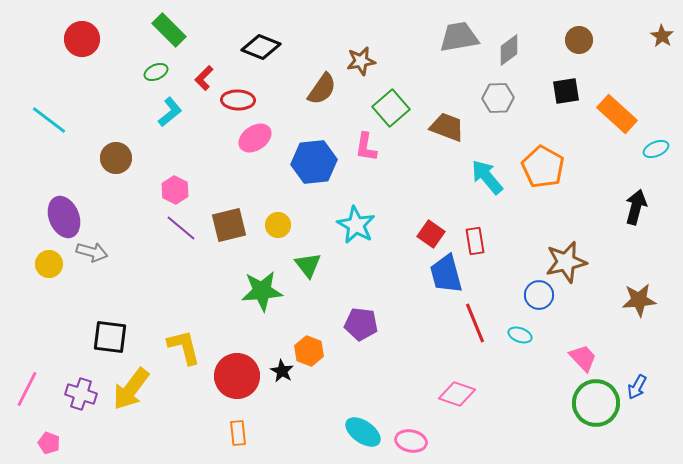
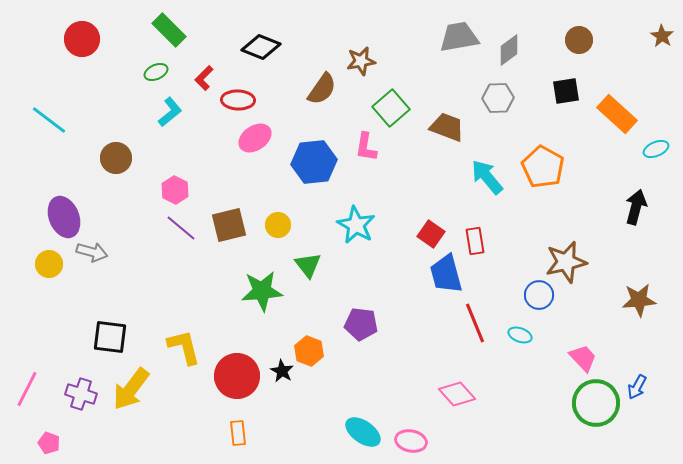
pink diamond at (457, 394): rotated 30 degrees clockwise
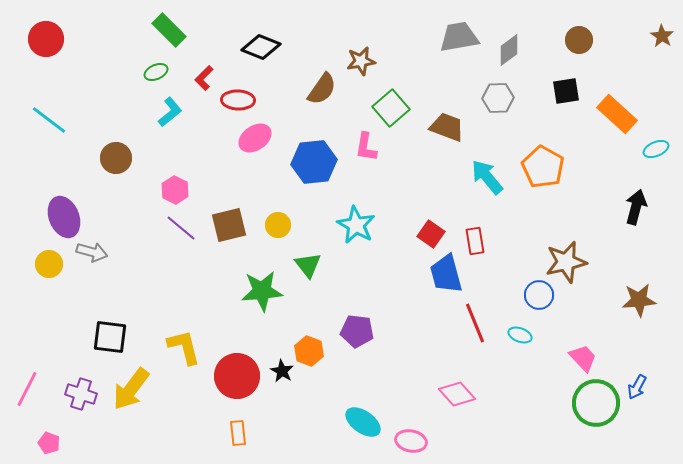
red circle at (82, 39): moved 36 px left
purple pentagon at (361, 324): moved 4 px left, 7 px down
cyan ellipse at (363, 432): moved 10 px up
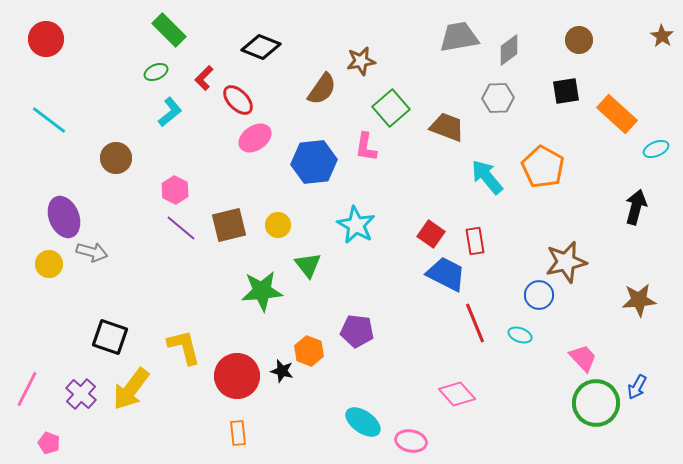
red ellipse at (238, 100): rotated 44 degrees clockwise
blue trapezoid at (446, 274): rotated 132 degrees clockwise
black square at (110, 337): rotated 12 degrees clockwise
black star at (282, 371): rotated 15 degrees counterclockwise
purple cross at (81, 394): rotated 24 degrees clockwise
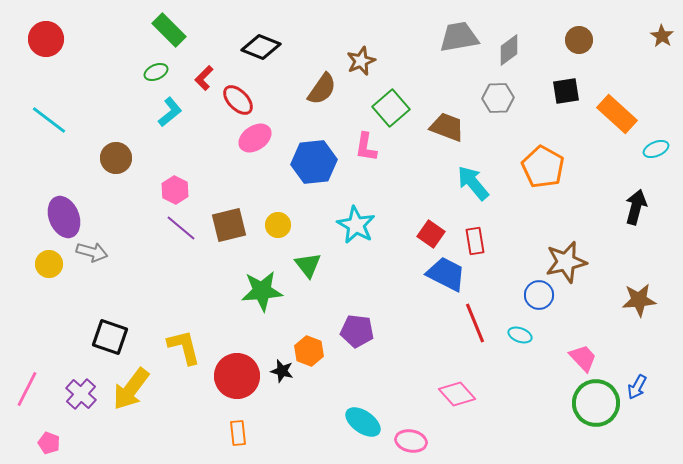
brown star at (361, 61): rotated 12 degrees counterclockwise
cyan arrow at (487, 177): moved 14 px left, 6 px down
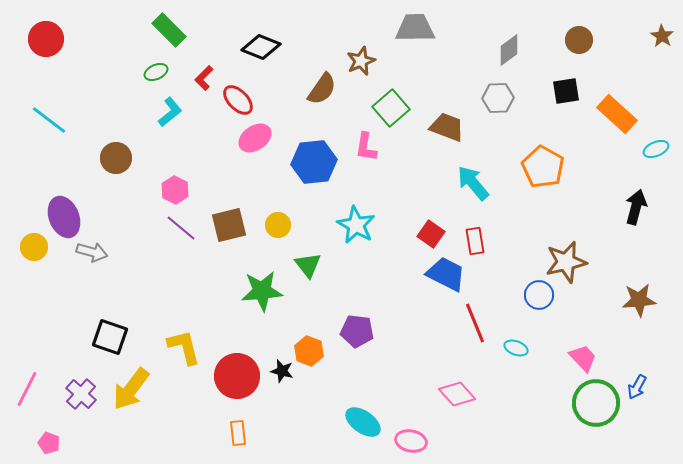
gray trapezoid at (459, 37): moved 44 px left, 9 px up; rotated 9 degrees clockwise
yellow circle at (49, 264): moved 15 px left, 17 px up
cyan ellipse at (520, 335): moved 4 px left, 13 px down
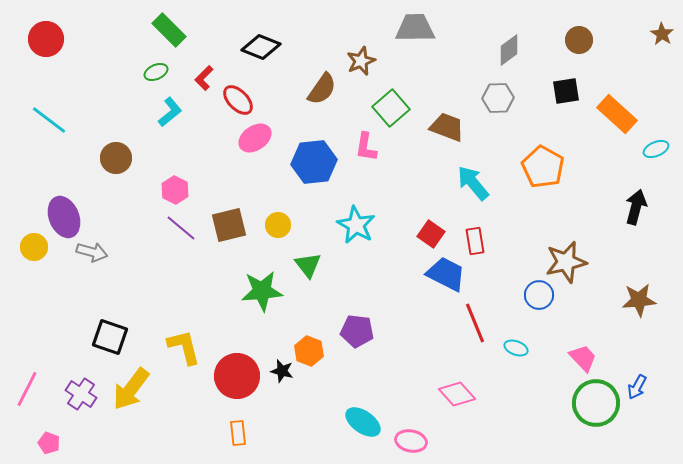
brown star at (662, 36): moved 2 px up
purple cross at (81, 394): rotated 8 degrees counterclockwise
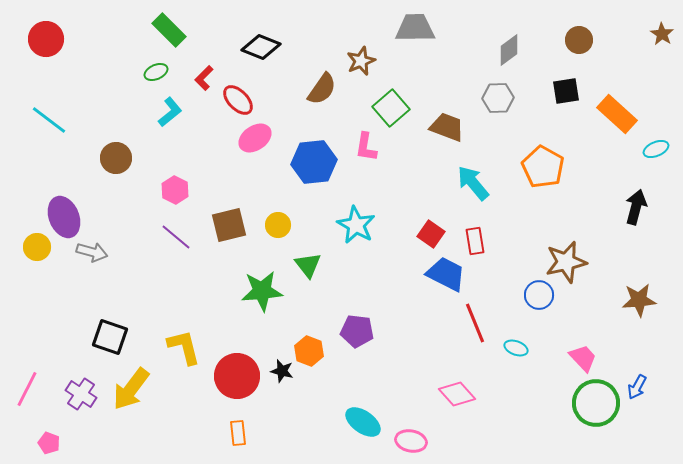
purple line at (181, 228): moved 5 px left, 9 px down
yellow circle at (34, 247): moved 3 px right
